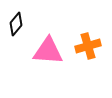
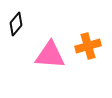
pink triangle: moved 2 px right, 4 px down
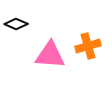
black diamond: rotated 75 degrees clockwise
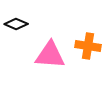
orange cross: rotated 25 degrees clockwise
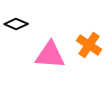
orange cross: moved 1 px right, 1 px up; rotated 25 degrees clockwise
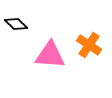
black diamond: rotated 20 degrees clockwise
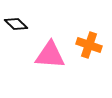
orange cross: rotated 15 degrees counterclockwise
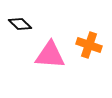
black diamond: moved 4 px right
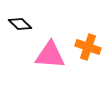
orange cross: moved 1 px left, 2 px down
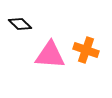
orange cross: moved 2 px left, 3 px down
